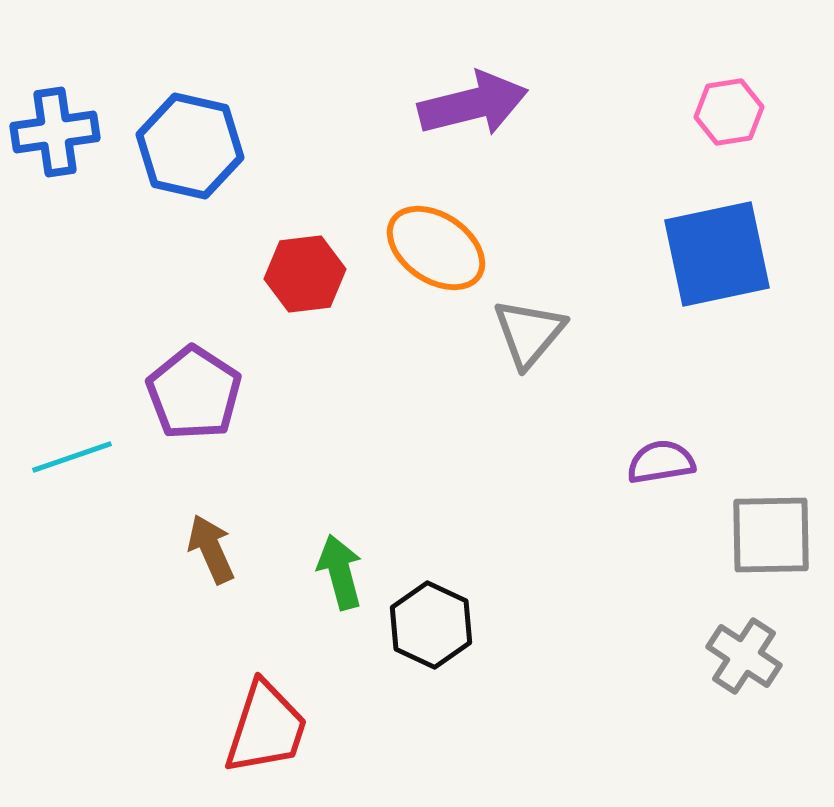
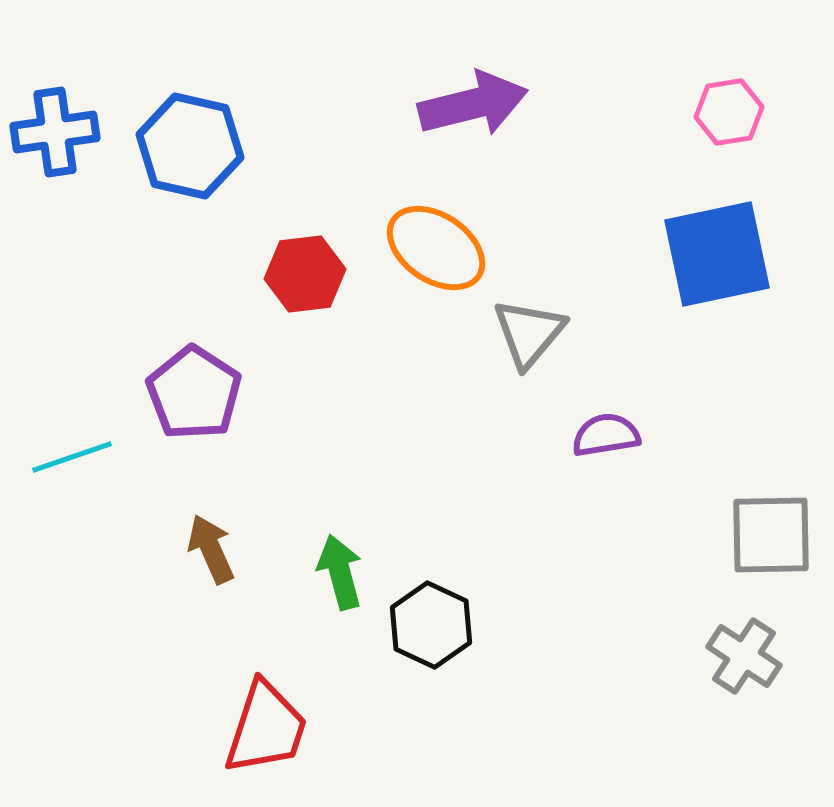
purple semicircle: moved 55 px left, 27 px up
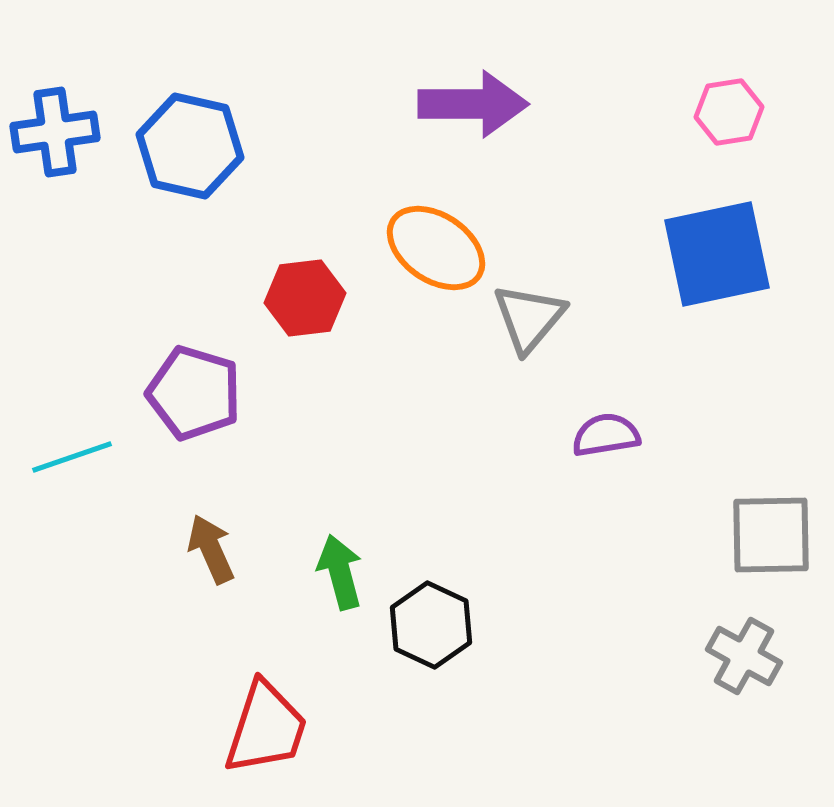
purple arrow: rotated 14 degrees clockwise
red hexagon: moved 24 px down
gray triangle: moved 15 px up
purple pentagon: rotated 16 degrees counterclockwise
gray cross: rotated 4 degrees counterclockwise
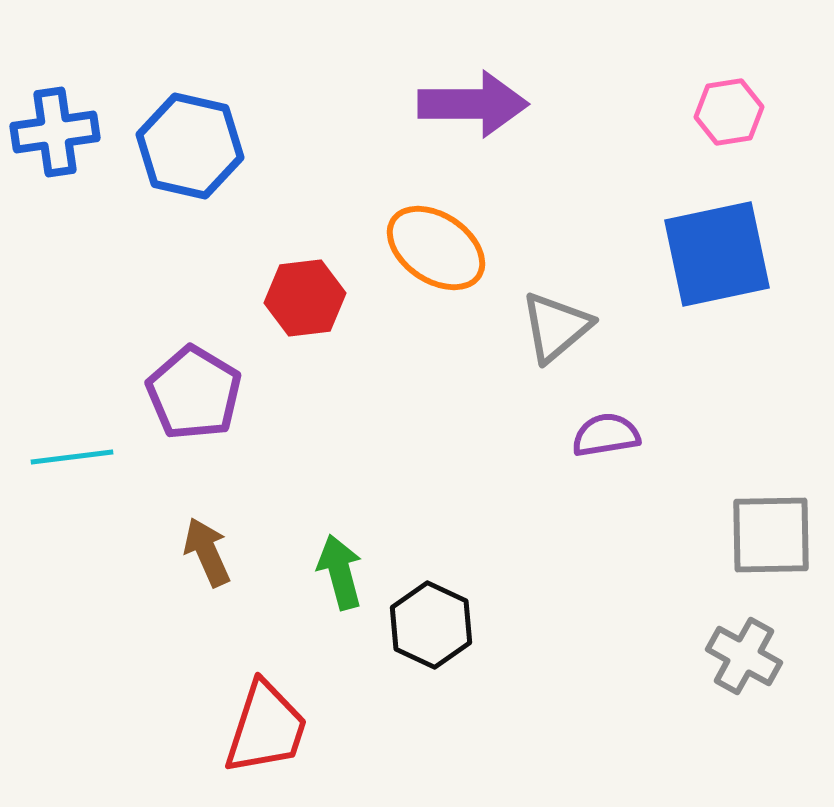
gray triangle: moved 27 px right, 9 px down; rotated 10 degrees clockwise
purple pentagon: rotated 14 degrees clockwise
cyan line: rotated 12 degrees clockwise
brown arrow: moved 4 px left, 3 px down
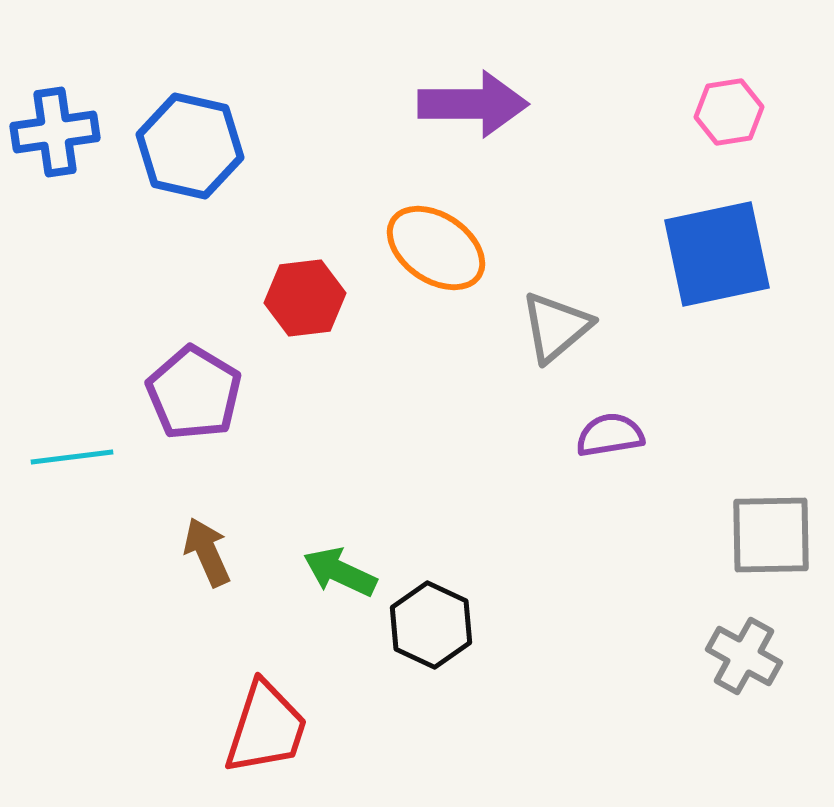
purple semicircle: moved 4 px right
green arrow: rotated 50 degrees counterclockwise
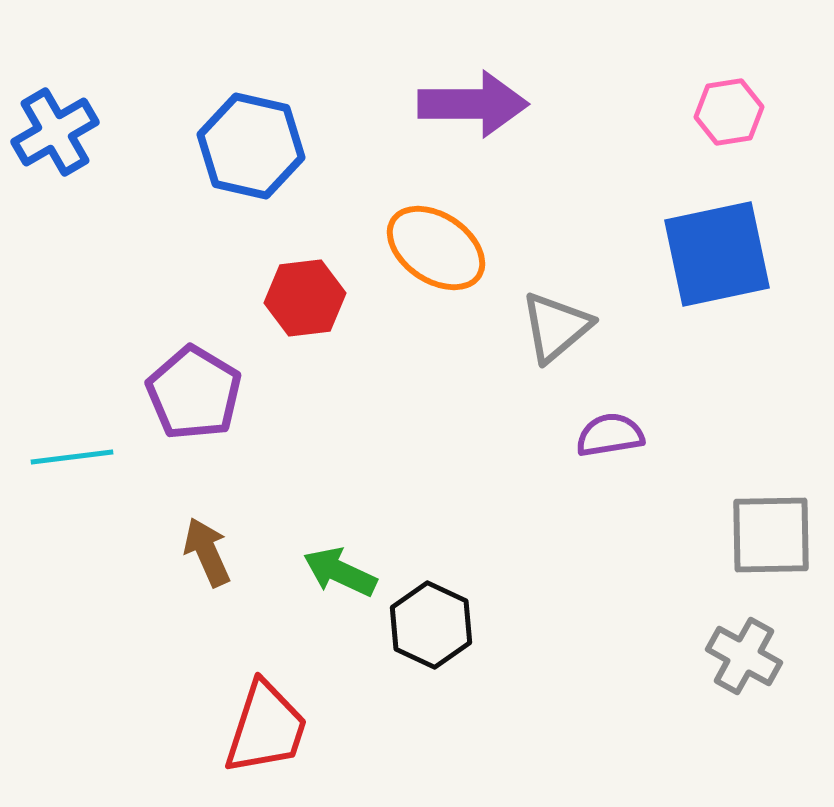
blue cross: rotated 22 degrees counterclockwise
blue hexagon: moved 61 px right
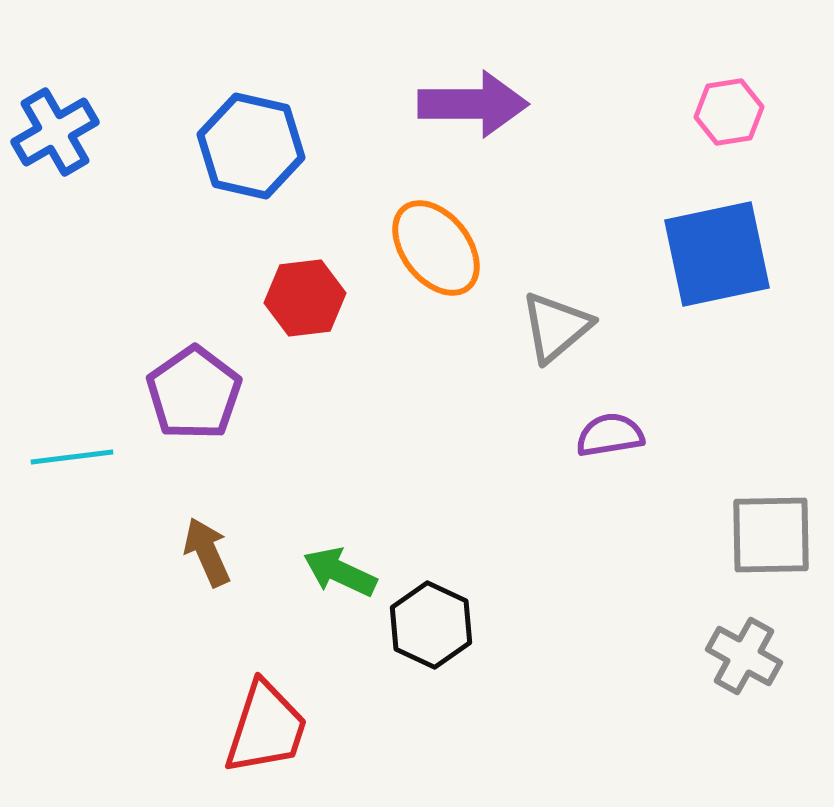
orange ellipse: rotated 18 degrees clockwise
purple pentagon: rotated 6 degrees clockwise
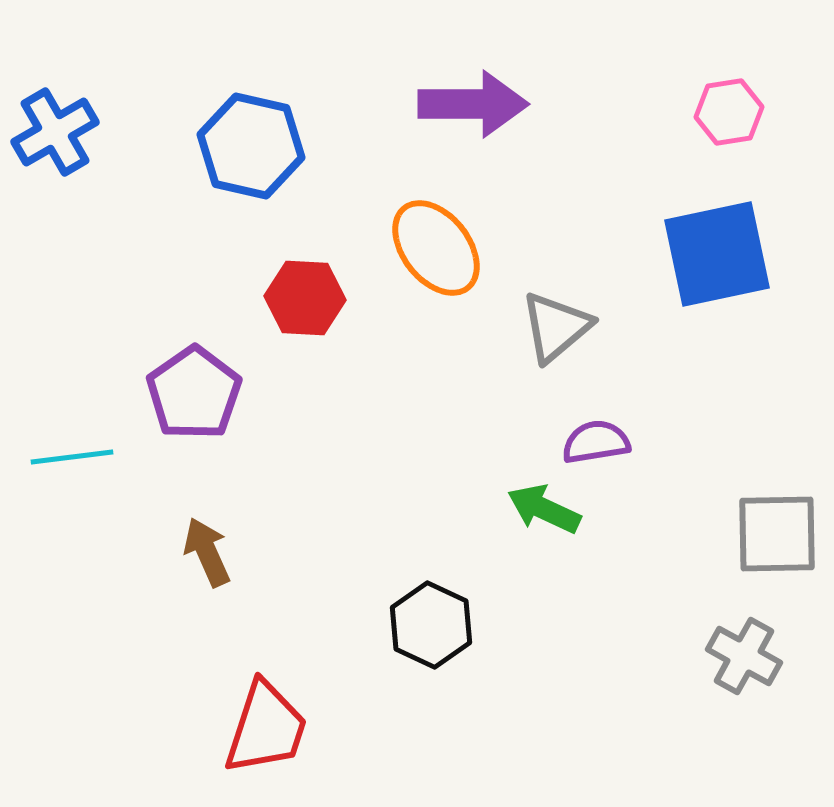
red hexagon: rotated 10 degrees clockwise
purple semicircle: moved 14 px left, 7 px down
gray square: moved 6 px right, 1 px up
green arrow: moved 204 px right, 63 px up
